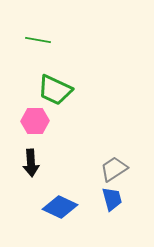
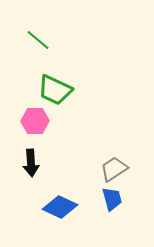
green line: rotated 30 degrees clockwise
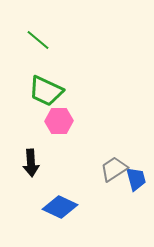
green trapezoid: moved 9 px left, 1 px down
pink hexagon: moved 24 px right
blue trapezoid: moved 24 px right, 20 px up
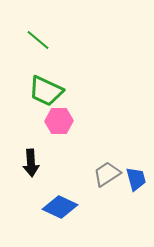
gray trapezoid: moved 7 px left, 5 px down
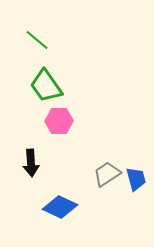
green line: moved 1 px left
green trapezoid: moved 5 px up; rotated 30 degrees clockwise
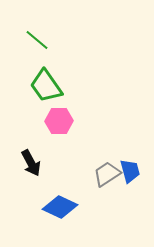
black arrow: rotated 24 degrees counterclockwise
blue trapezoid: moved 6 px left, 8 px up
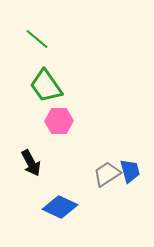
green line: moved 1 px up
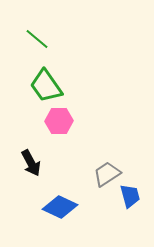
blue trapezoid: moved 25 px down
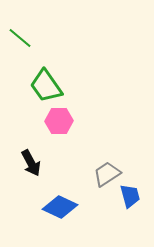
green line: moved 17 px left, 1 px up
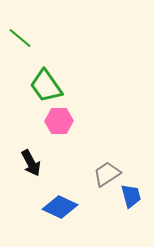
blue trapezoid: moved 1 px right
